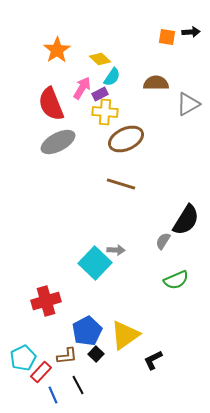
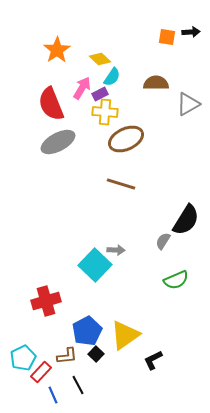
cyan square: moved 2 px down
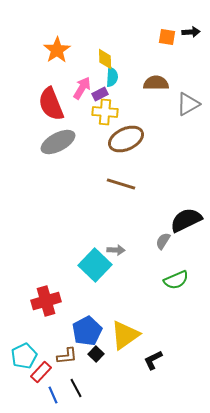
yellow diamond: moved 5 px right; rotated 45 degrees clockwise
cyan semicircle: rotated 30 degrees counterclockwise
black semicircle: rotated 148 degrees counterclockwise
cyan pentagon: moved 1 px right, 2 px up
black line: moved 2 px left, 3 px down
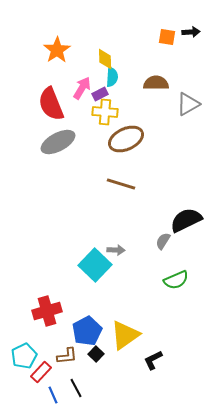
red cross: moved 1 px right, 10 px down
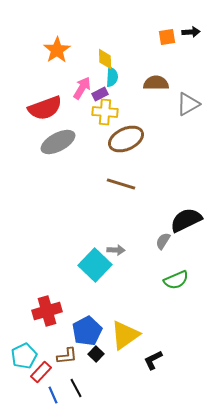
orange square: rotated 18 degrees counterclockwise
red semicircle: moved 6 px left, 4 px down; rotated 88 degrees counterclockwise
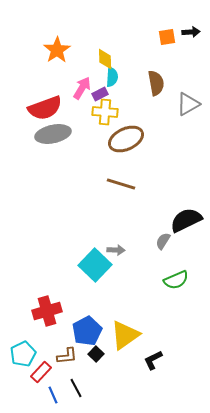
brown semicircle: rotated 80 degrees clockwise
gray ellipse: moved 5 px left, 8 px up; rotated 16 degrees clockwise
cyan pentagon: moved 1 px left, 2 px up
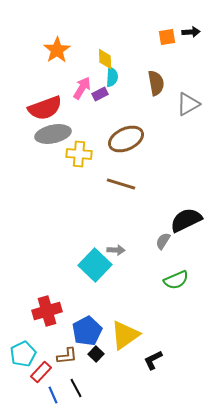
yellow cross: moved 26 px left, 42 px down
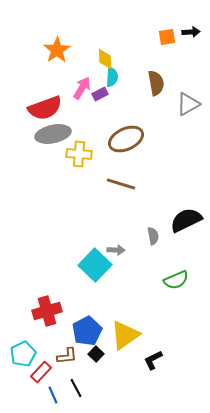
gray semicircle: moved 10 px left, 5 px up; rotated 138 degrees clockwise
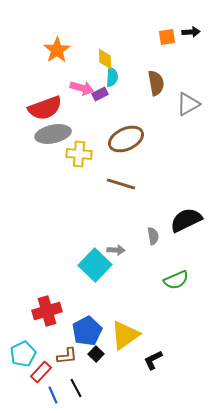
pink arrow: rotated 75 degrees clockwise
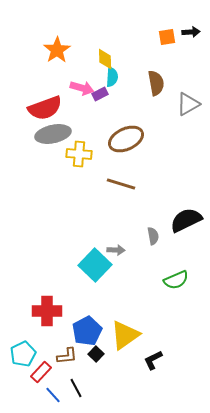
red cross: rotated 16 degrees clockwise
blue line: rotated 18 degrees counterclockwise
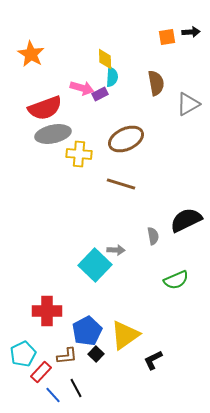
orange star: moved 26 px left, 4 px down; rotated 8 degrees counterclockwise
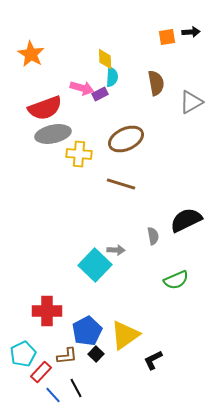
gray triangle: moved 3 px right, 2 px up
